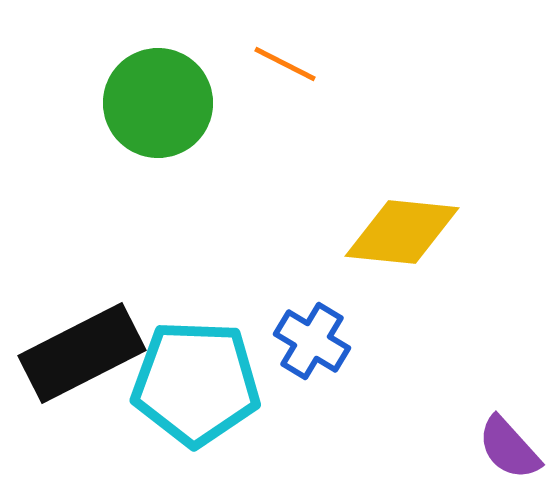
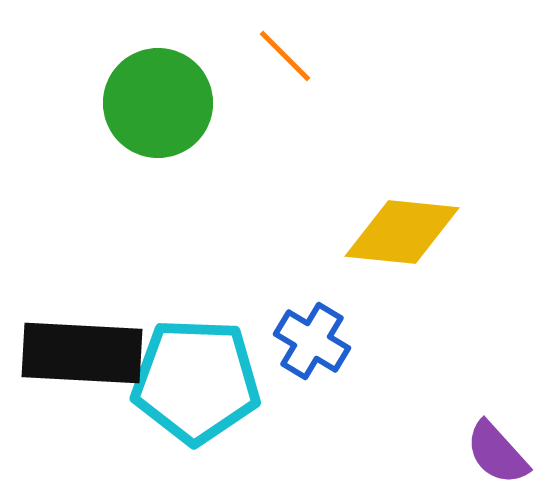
orange line: moved 8 px up; rotated 18 degrees clockwise
black rectangle: rotated 30 degrees clockwise
cyan pentagon: moved 2 px up
purple semicircle: moved 12 px left, 5 px down
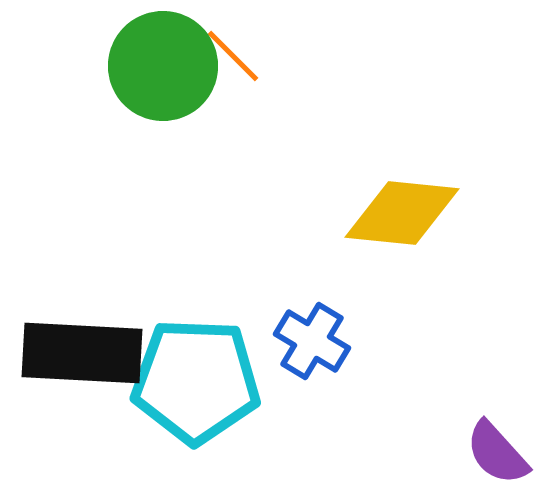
orange line: moved 52 px left
green circle: moved 5 px right, 37 px up
yellow diamond: moved 19 px up
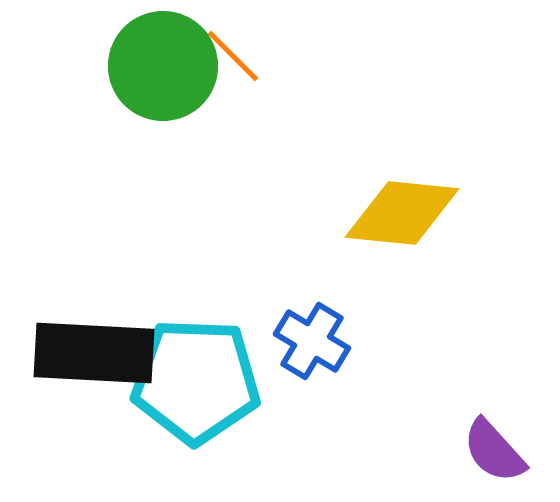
black rectangle: moved 12 px right
purple semicircle: moved 3 px left, 2 px up
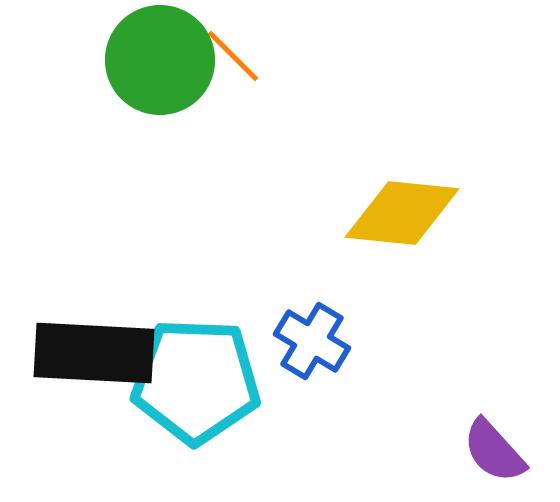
green circle: moved 3 px left, 6 px up
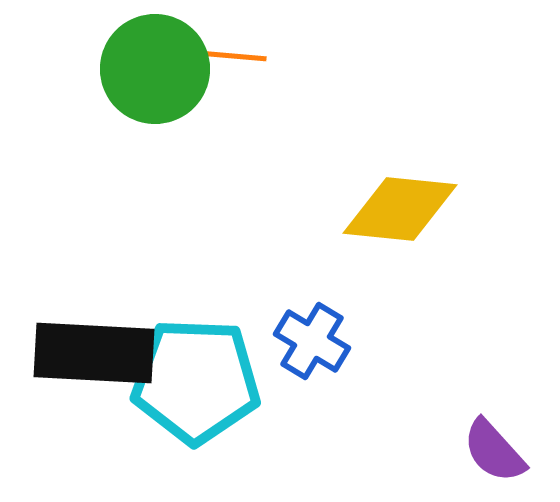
orange line: rotated 40 degrees counterclockwise
green circle: moved 5 px left, 9 px down
yellow diamond: moved 2 px left, 4 px up
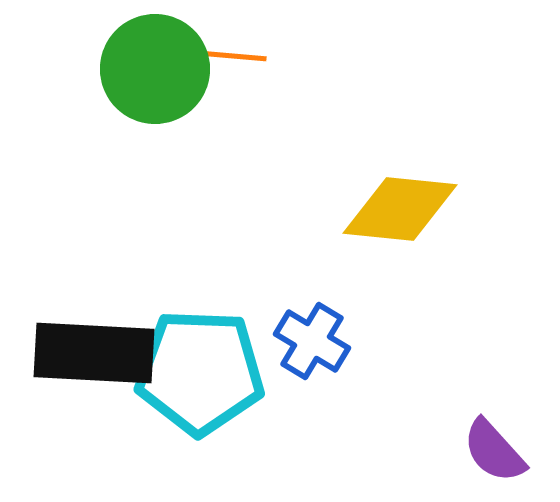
cyan pentagon: moved 4 px right, 9 px up
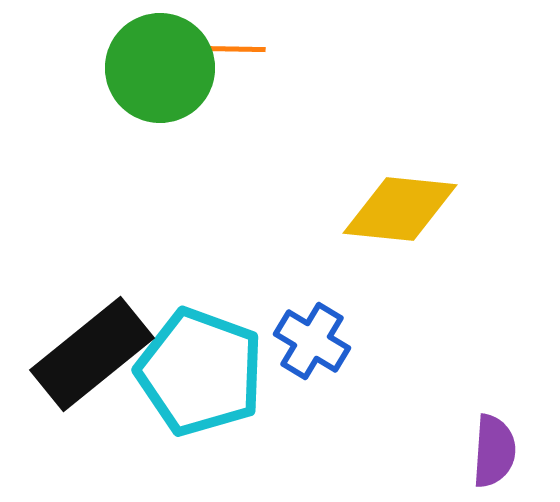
orange line: moved 1 px left, 7 px up; rotated 4 degrees counterclockwise
green circle: moved 5 px right, 1 px up
black rectangle: moved 2 px left, 1 px down; rotated 42 degrees counterclockwise
cyan pentagon: rotated 18 degrees clockwise
purple semicircle: rotated 134 degrees counterclockwise
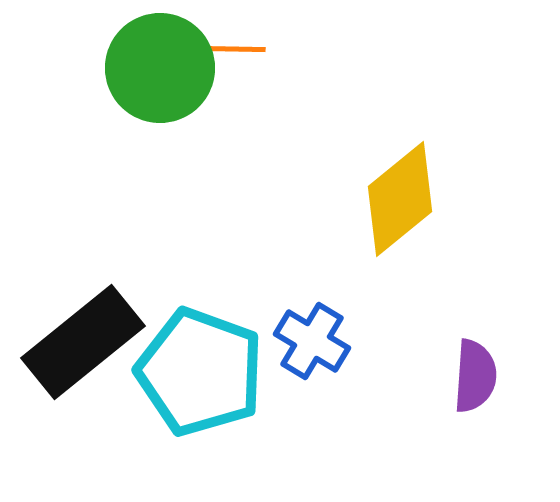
yellow diamond: moved 10 px up; rotated 45 degrees counterclockwise
black rectangle: moved 9 px left, 12 px up
purple semicircle: moved 19 px left, 75 px up
